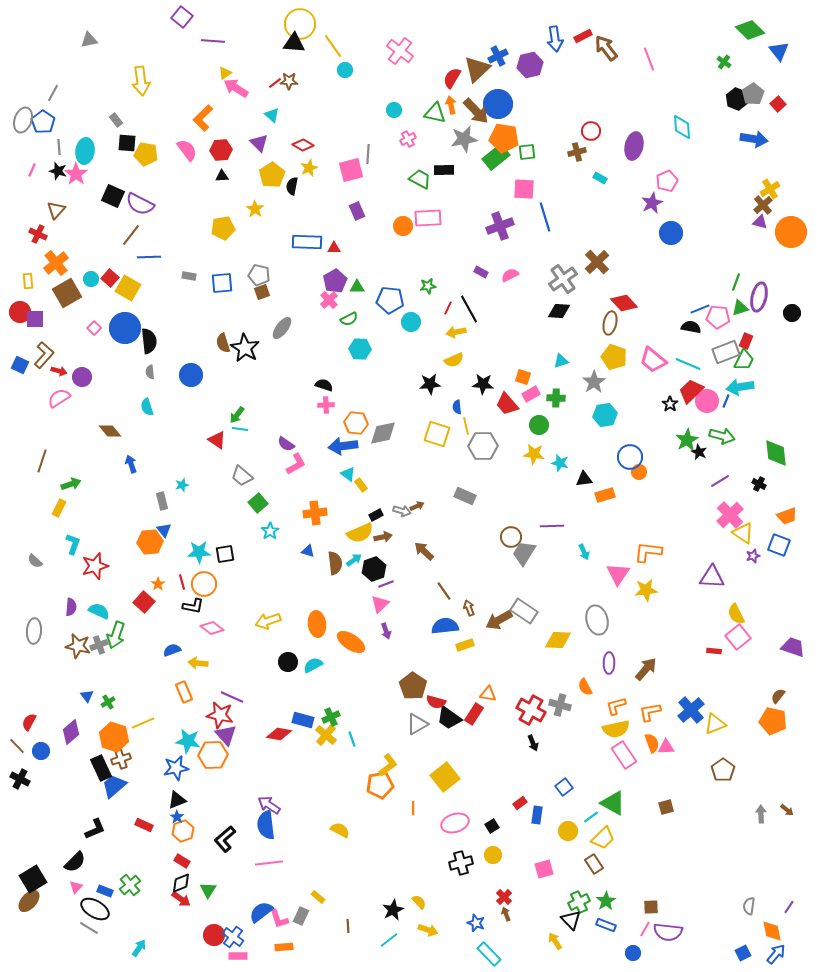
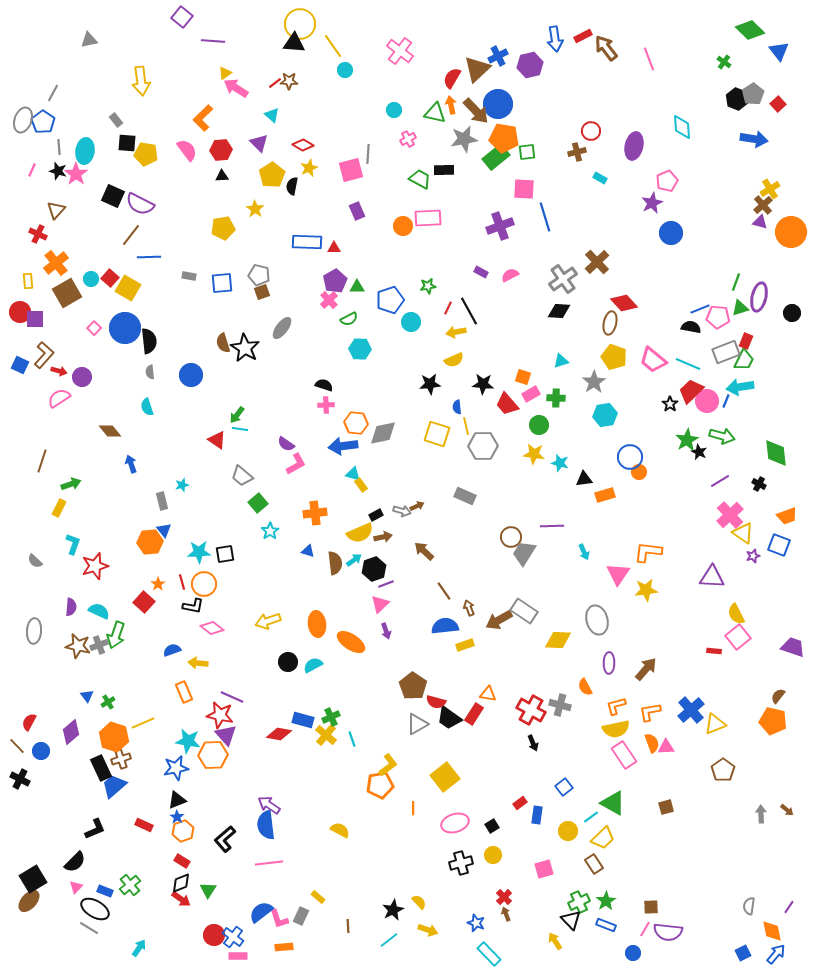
blue pentagon at (390, 300): rotated 24 degrees counterclockwise
black line at (469, 309): moved 2 px down
cyan triangle at (348, 474): moved 5 px right; rotated 21 degrees counterclockwise
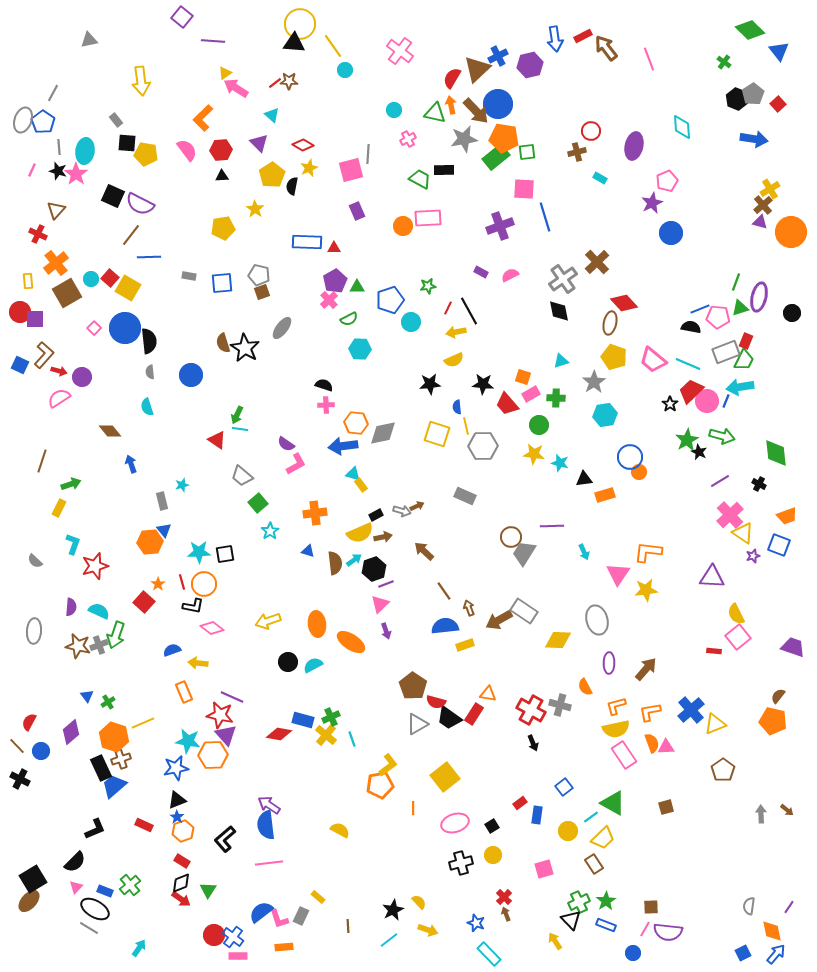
black diamond at (559, 311): rotated 75 degrees clockwise
green arrow at (237, 415): rotated 12 degrees counterclockwise
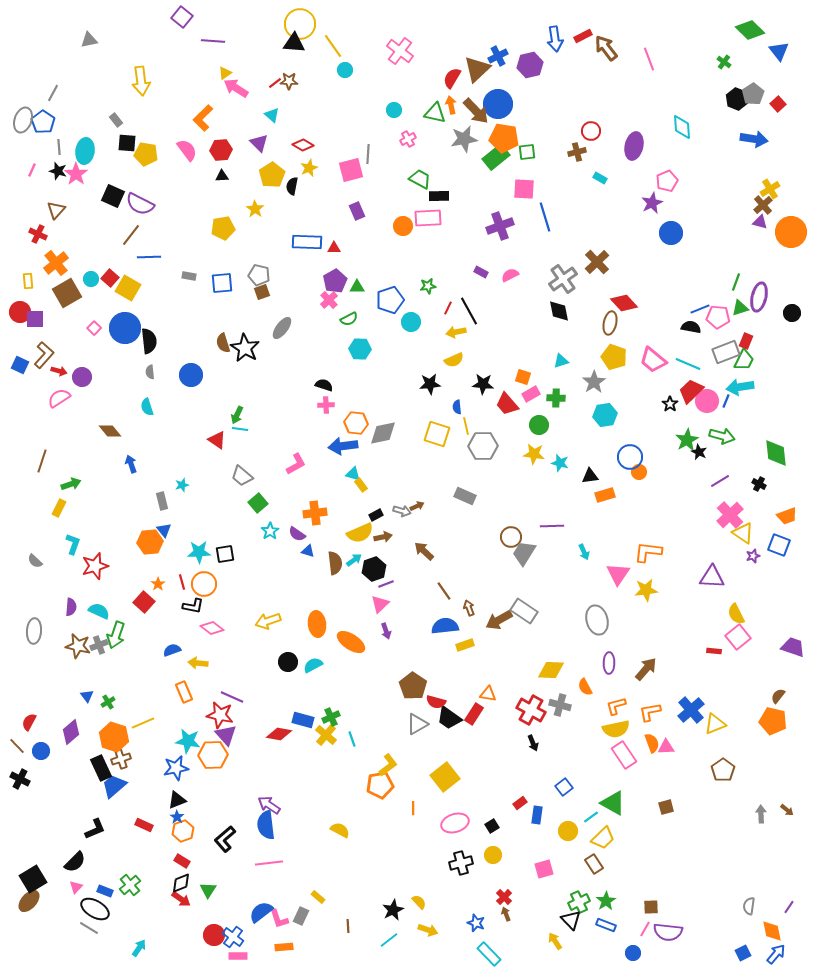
black rectangle at (444, 170): moved 5 px left, 26 px down
purple semicircle at (286, 444): moved 11 px right, 90 px down
black triangle at (584, 479): moved 6 px right, 3 px up
yellow diamond at (558, 640): moved 7 px left, 30 px down
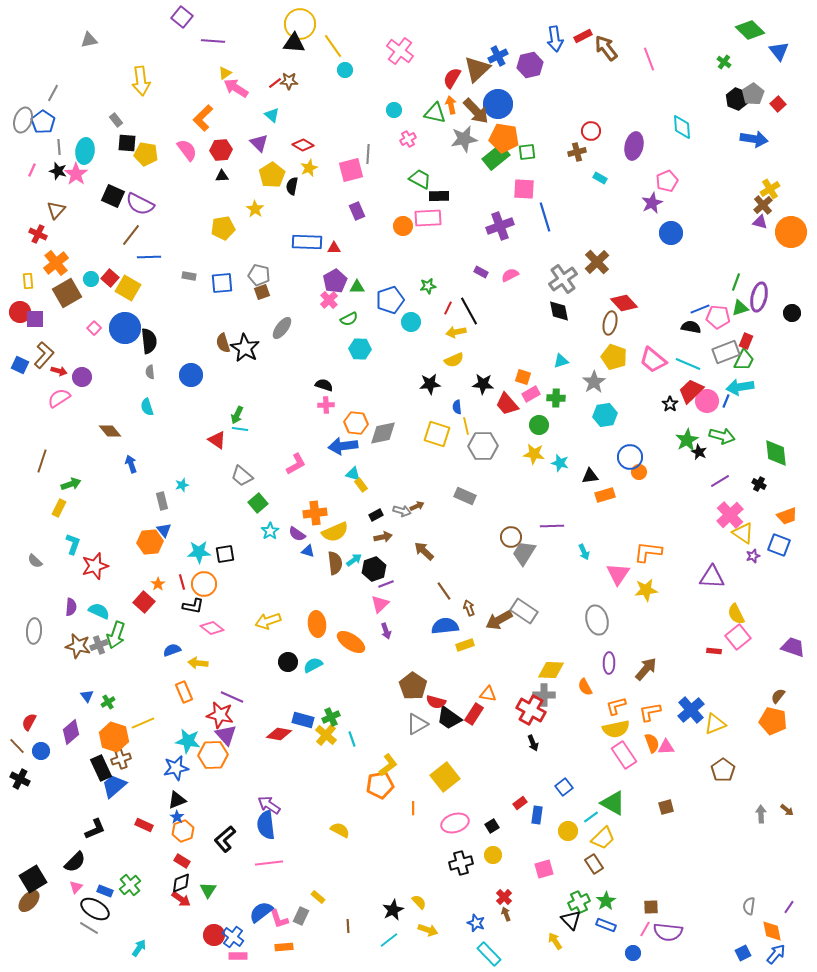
yellow semicircle at (360, 533): moved 25 px left, 1 px up
gray cross at (560, 705): moved 16 px left, 10 px up; rotated 15 degrees counterclockwise
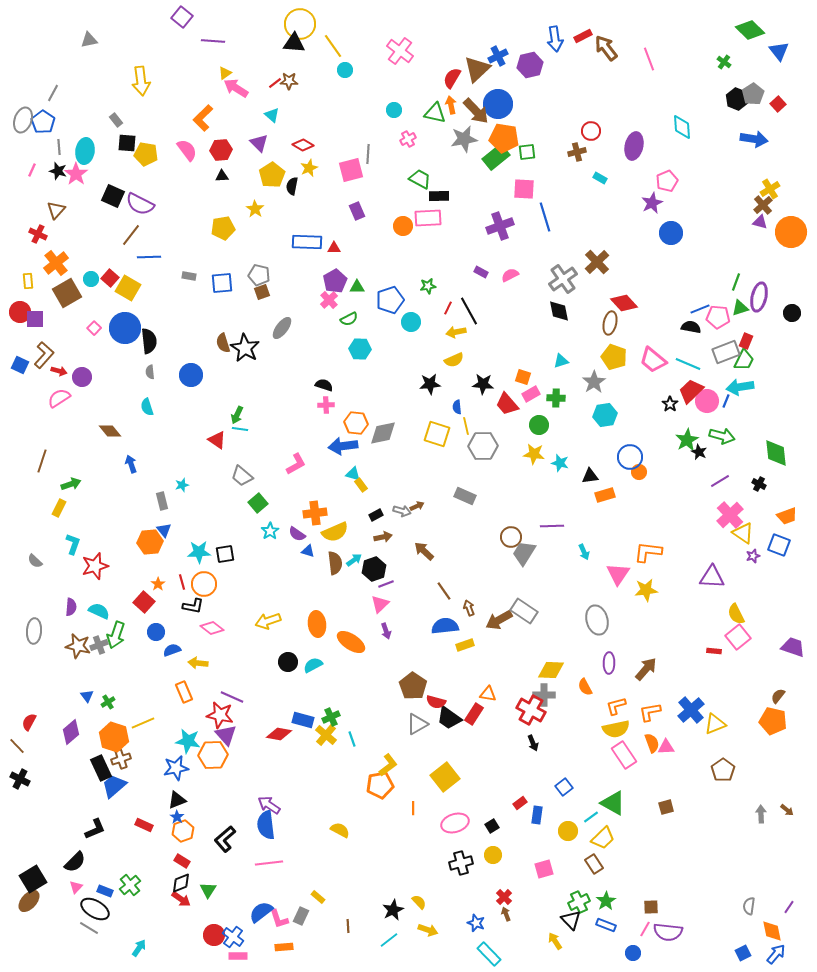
blue circle at (41, 751): moved 115 px right, 119 px up
